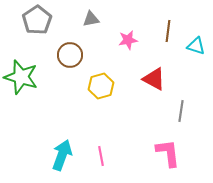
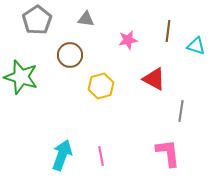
gray triangle: moved 5 px left; rotated 18 degrees clockwise
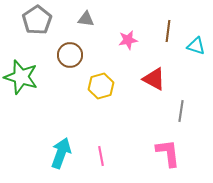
cyan arrow: moved 1 px left, 2 px up
